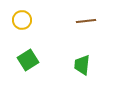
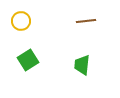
yellow circle: moved 1 px left, 1 px down
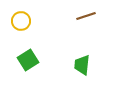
brown line: moved 5 px up; rotated 12 degrees counterclockwise
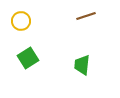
green square: moved 2 px up
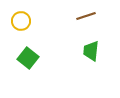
green square: rotated 20 degrees counterclockwise
green trapezoid: moved 9 px right, 14 px up
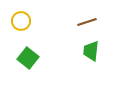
brown line: moved 1 px right, 6 px down
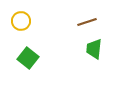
green trapezoid: moved 3 px right, 2 px up
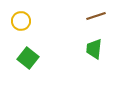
brown line: moved 9 px right, 6 px up
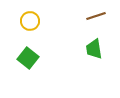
yellow circle: moved 9 px right
green trapezoid: rotated 15 degrees counterclockwise
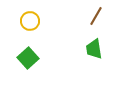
brown line: rotated 42 degrees counterclockwise
green square: rotated 10 degrees clockwise
